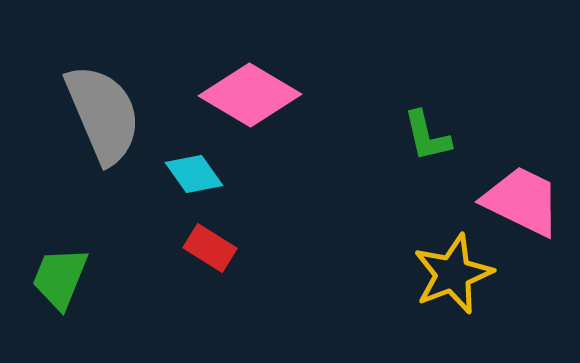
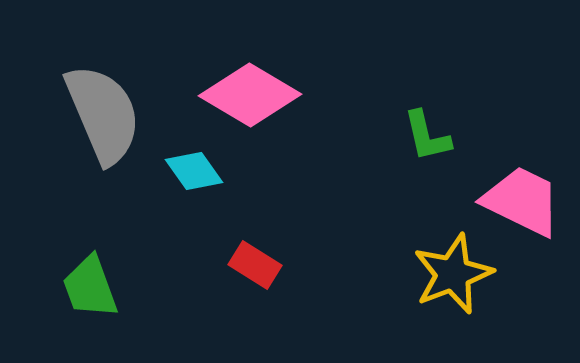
cyan diamond: moved 3 px up
red rectangle: moved 45 px right, 17 px down
green trapezoid: moved 30 px right, 9 px down; rotated 42 degrees counterclockwise
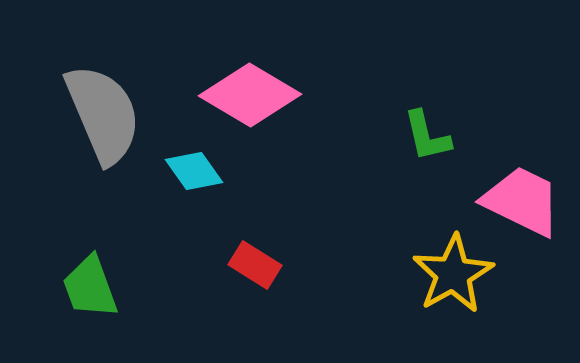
yellow star: rotated 8 degrees counterclockwise
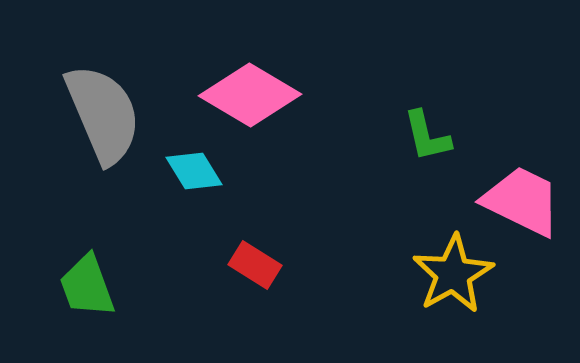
cyan diamond: rotated 4 degrees clockwise
green trapezoid: moved 3 px left, 1 px up
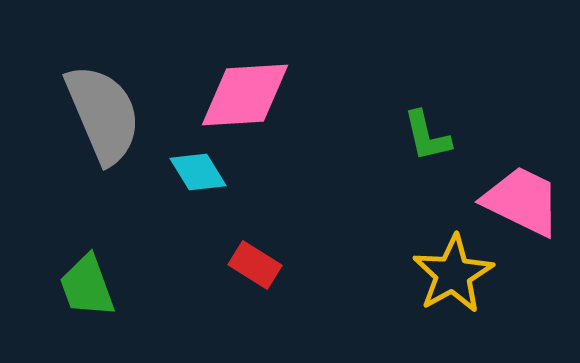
pink diamond: moved 5 px left; rotated 34 degrees counterclockwise
cyan diamond: moved 4 px right, 1 px down
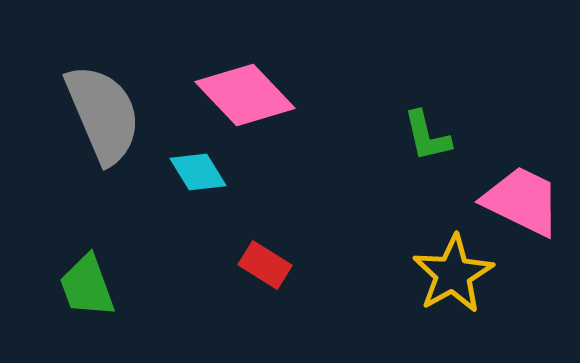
pink diamond: rotated 50 degrees clockwise
red rectangle: moved 10 px right
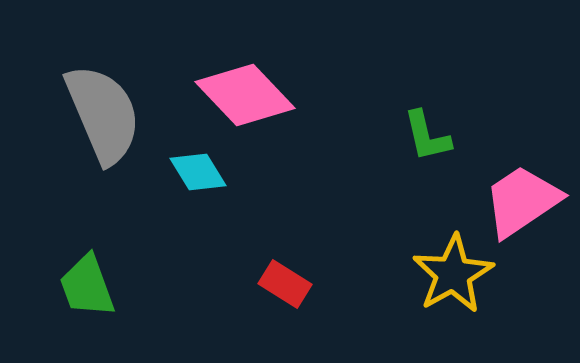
pink trapezoid: rotated 60 degrees counterclockwise
red rectangle: moved 20 px right, 19 px down
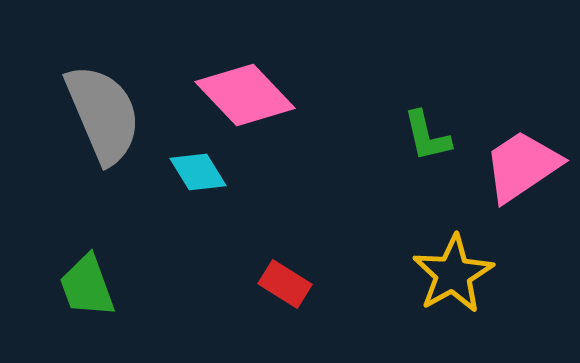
pink trapezoid: moved 35 px up
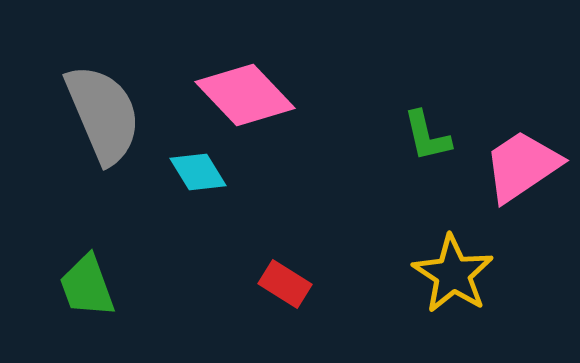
yellow star: rotated 10 degrees counterclockwise
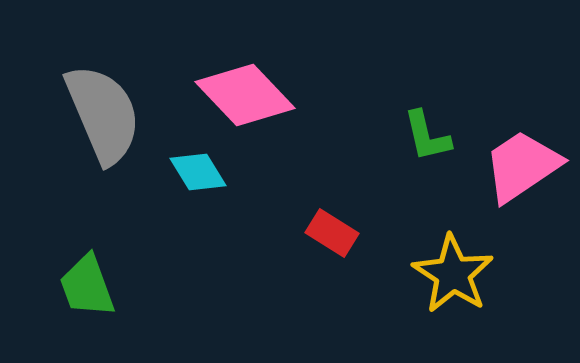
red rectangle: moved 47 px right, 51 px up
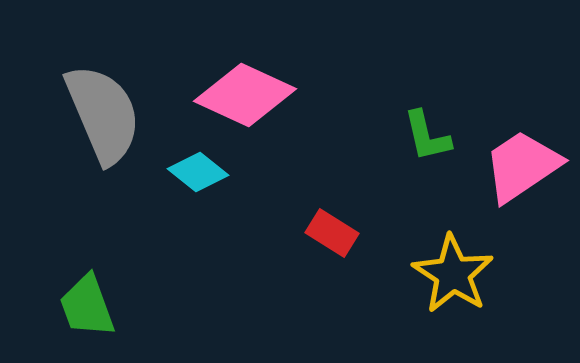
pink diamond: rotated 22 degrees counterclockwise
cyan diamond: rotated 20 degrees counterclockwise
green trapezoid: moved 20 px down
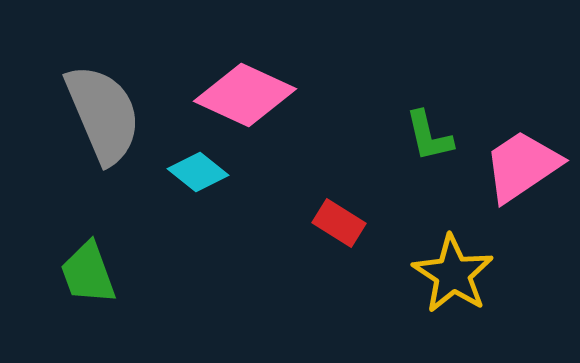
green L-shape: moved 2 px right
red rectangle: moved 7 px right, 10 px up
green trapezoid: moved 1 px right, 33 px up
